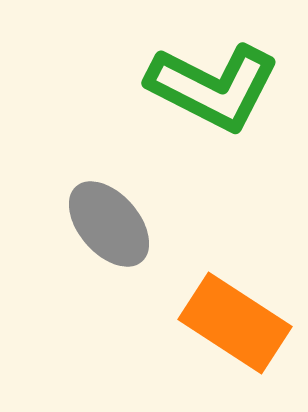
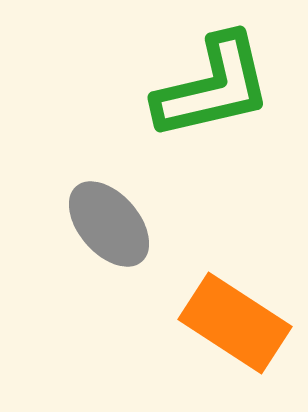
green L-shape: rotated 40 degrees counterclockwise
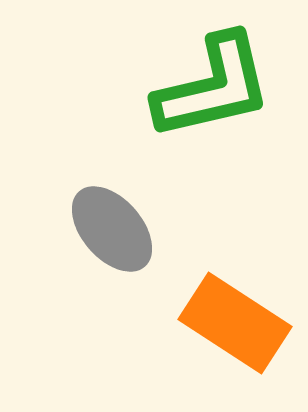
gray ellipse: moved 3 px right, 5 px down
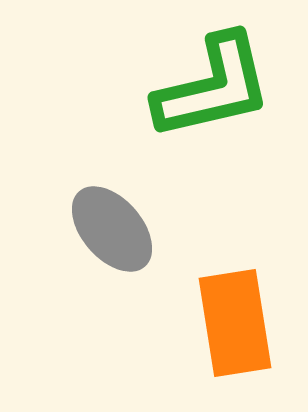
orange rectangle: rotated 48 degrees clockwise
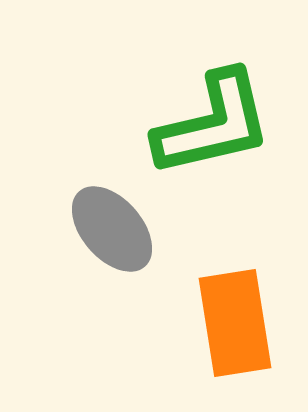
green L-shape: moved 37 px down
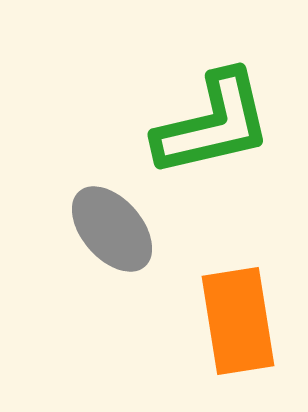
orange rectangle: moved 3 px right, 2 px up
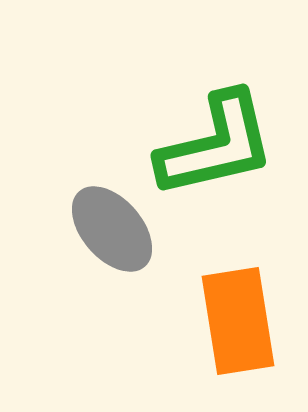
green L-shape: moved 3 px right, 21 px down
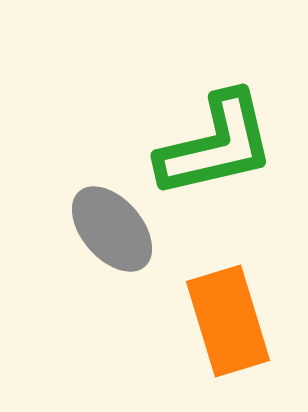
orange rectangle: moved 10 px left; rotated 8 degrees counterclockwise
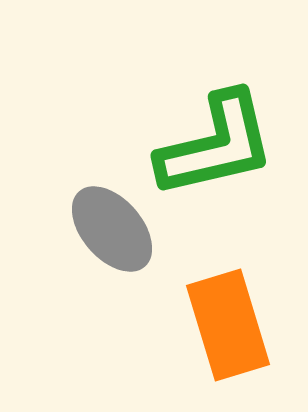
orange rectangle: moved 4 px down
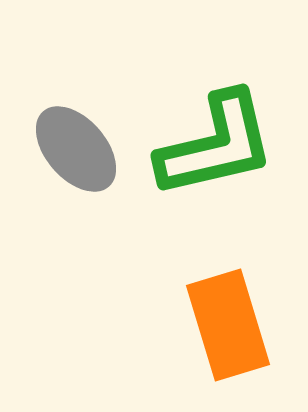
gray ellipse: moved 36 px left, 80 px up
